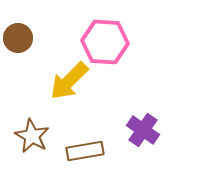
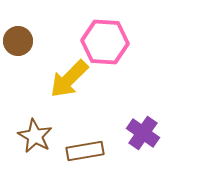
brown circle: moved 3 px down
yellow arrow: moved 2 px up
purple cross: moved 3 px down
brown star: moved 3 px right
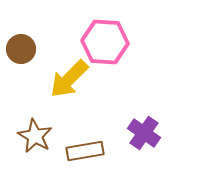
brown circle: moved 3 px right, 8 px down
purple cross: moved 1 px right
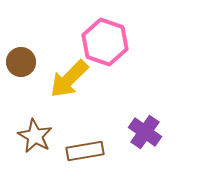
pink hexagon: rotated 15 degrees clockwise
brown circle: moved 13 px down
purple cross: moved 1 px right, 1 px up
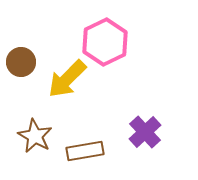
pink hexagon: rotated 15 degrees clockwise
yellow arrow: moved 2 px left
purple cross: rotated 12 degrees clockwise
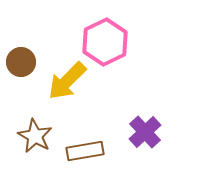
yellow arrow: moved 2 px down
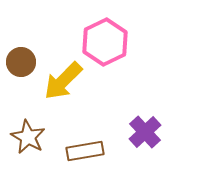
yellow arrow: moved 4 px left
brown star: moved 7 px left, 1 px down
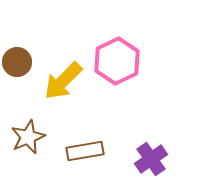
pink hexagon: moved 12 px right, 19 px down
brown circle: moved 4 px left
purple cross: moved 6 px right, 27 px down; rotated 8 degrees clockwise
brown star: rotated 20 degrees clockwise
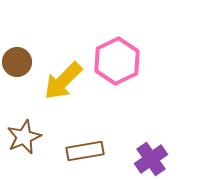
brown star: moved 4 px left
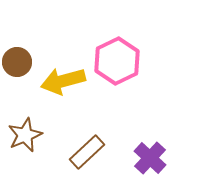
yellow arrow: rotated 30 degrees clockwise
brown star: moved 1 px right, 2 px up
brown rectangle: moved 2 px right, 1 px down; rotated 33 degrees counterclockwise
purple cross: moved 1 px left, 1 px up; rotated 12 degrees counterclockwise
